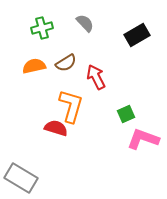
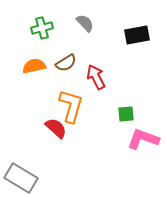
black rectangle: rotated 20 degrees clockwise
green square: rotated 18 degrees clockwise
red semicircle: rotated 25 degrees clockwise
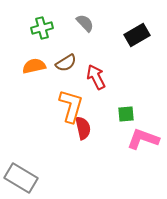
black rectangle: rotated 20 degrees counterclockwise
red semicircle: moved 27 px right; rotated 35 degrees clockwise
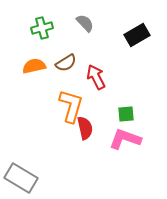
red semicircle: moved 2 px right
pink L-shape: moved 18 px left
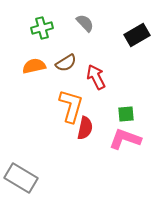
red semicircle: rotated 25 degrees clockwise
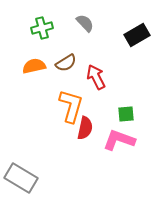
pink L-shape: moved 6 px left, 1 px down
